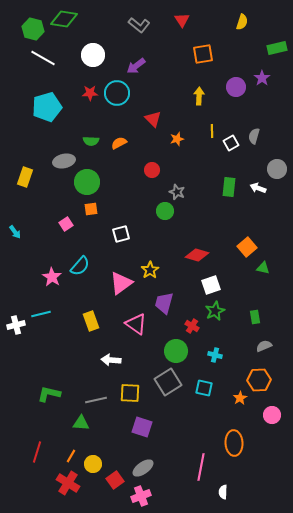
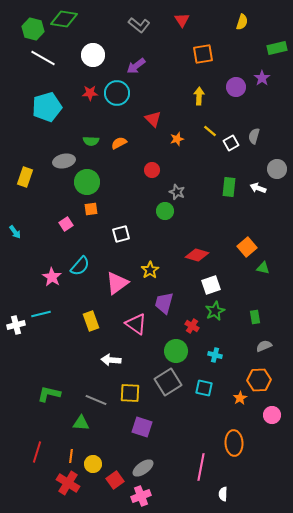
yellow line at (212, 131): moved 2 px left; rotated 48 degrees counterclockwise
pink triangle at (121, 283): moved 4 px left
gray line at (96, 400): rotated 35 degrees clockwise
orange line at (71, 456): rotated 24 degrees counterclockwise
white semicircle at (223, 492): moved 2 px down
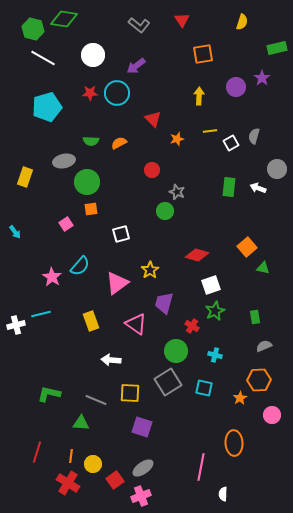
yellow line at (210, 131): rotated 48 degrees counterclockwise
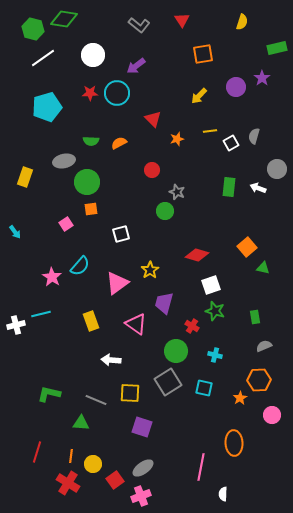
white line at (43, 58): rotated 65 degrees counterclockwise
yellow arrow at (199, 96): rotated 138 degrees counterclockwise
green star at (215, 311): rotated 30 degrees counterclockwise
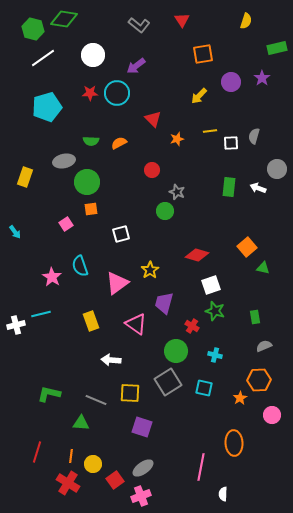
yellow semicircle at (242, 22): moved 4 px right, 1 px up
purple circle at (236, 87): moved 5 px left, 5 px up
white square at (231, 143): rotated 28 degrees clockwise
cyan semicircle at (80, 266): rotated 120 degrees clockwise
